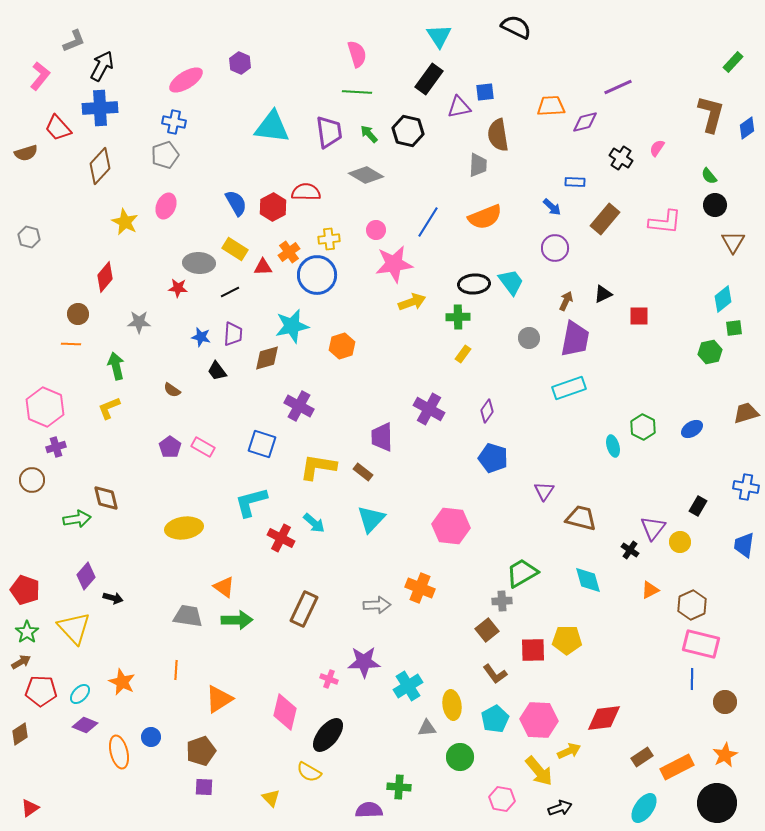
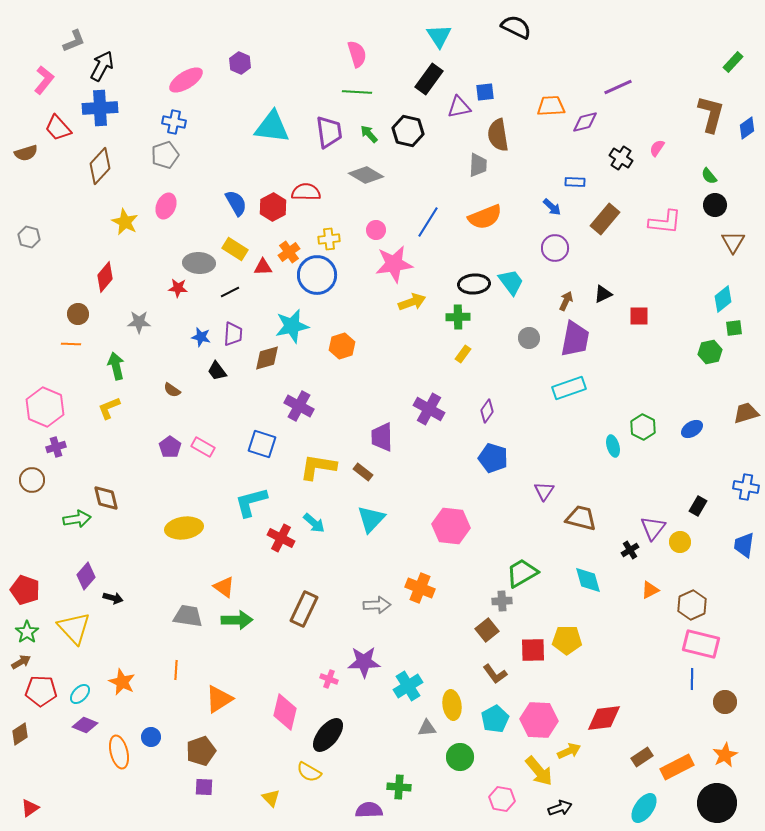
pink L-shape at (40, 76): moved 4 px right, 4 px down
black cross at (630, 550): rotated 24 degrees clockwise
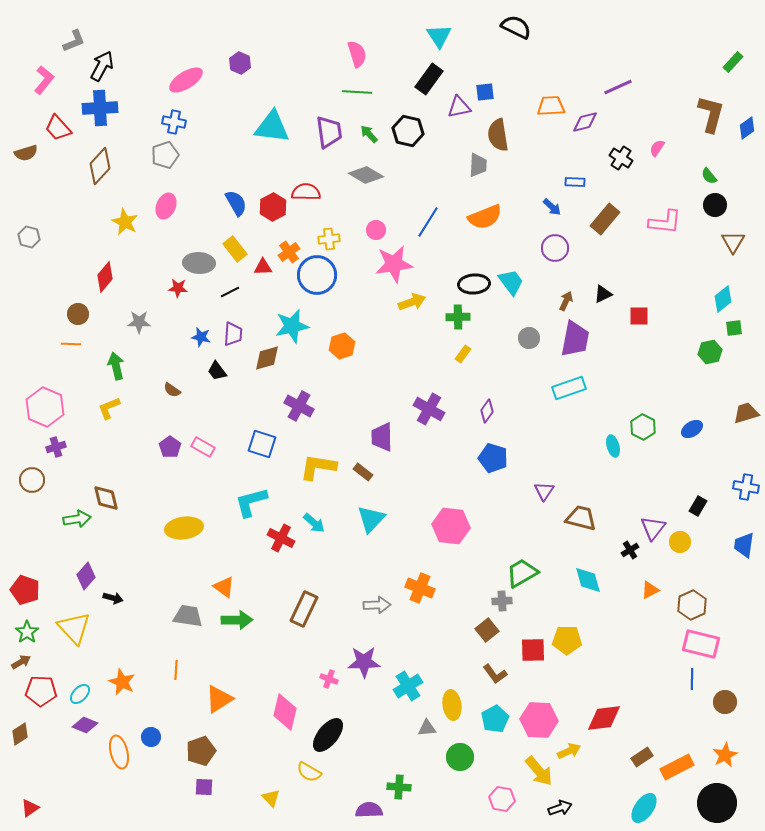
yellow rectangle at (235, 249): rotated 20 degrees clockwise
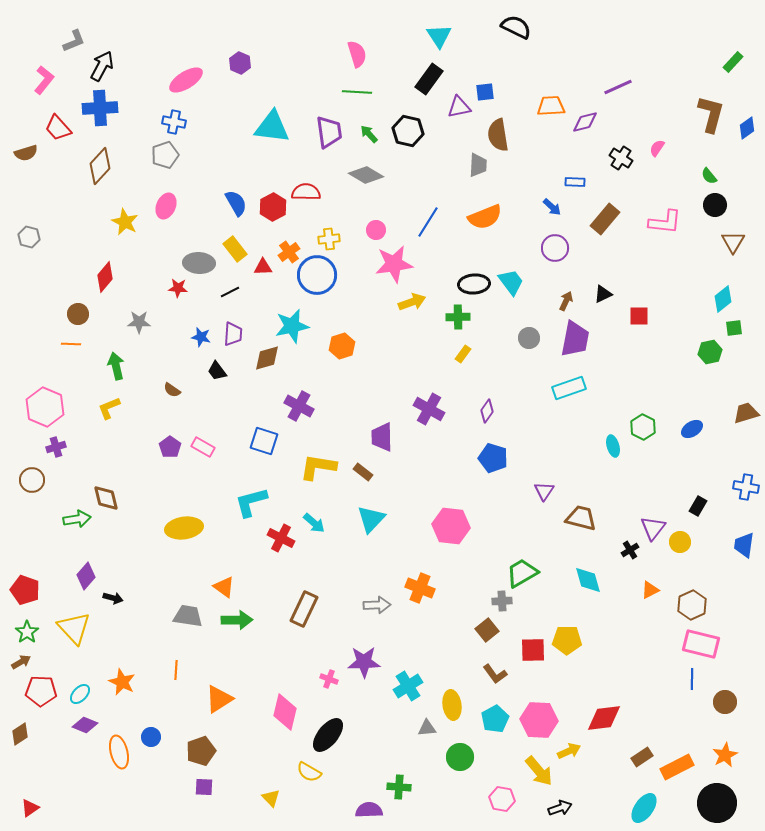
blue square at (262, 444): moved 2 px right, 3 px up
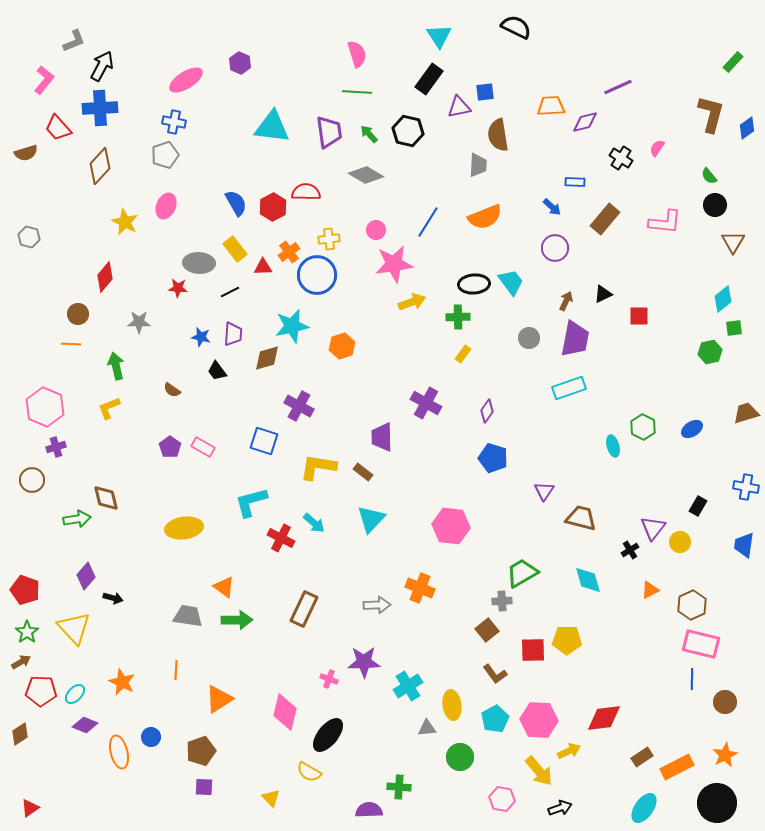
purple cross at (429, 409): moved 3 px left, 6 px up
cyan ellipse at (80, 694): moved 5 px left
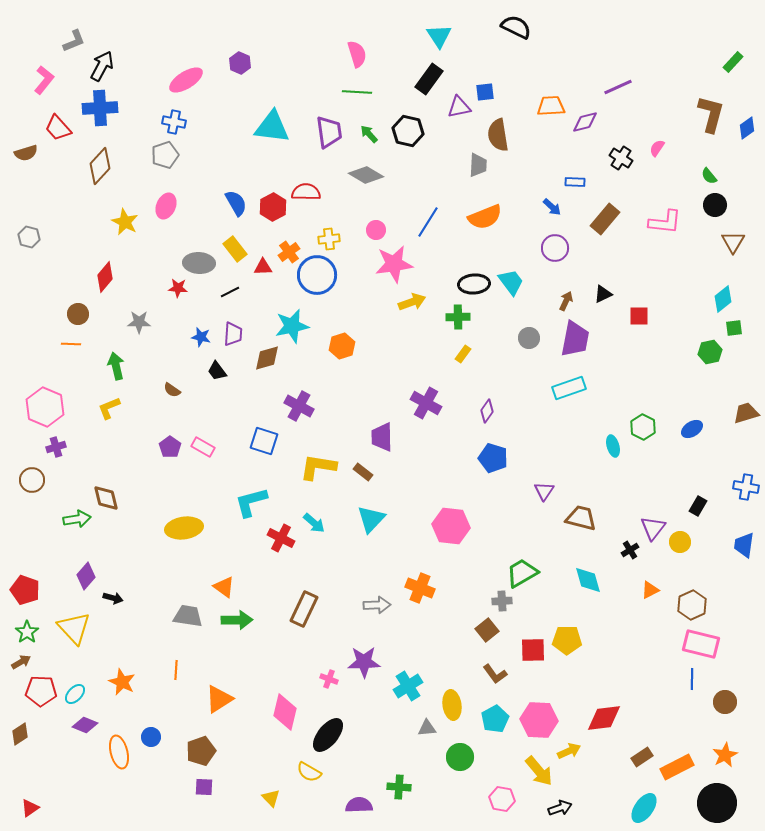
purple semicircle at (369, 810): moved 10 px left, 5 px up
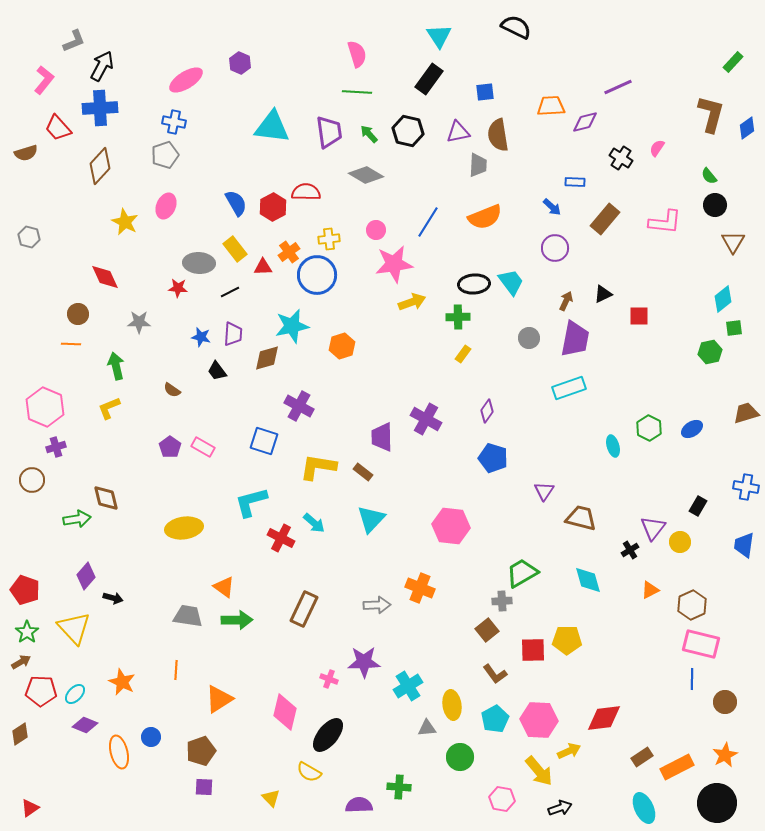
purple triangle at (459, 107): moved 1 px left, 25 px down
red diamond at (105, 277): rotated 64 degrees counterclockwise
purple cross at (426, 403): moved 16 px down
green hexagon at (643, 427): moved 6 px right, 1 px down
cyan ellipse at (644, 808): rotated 60 degrees counterclockwise
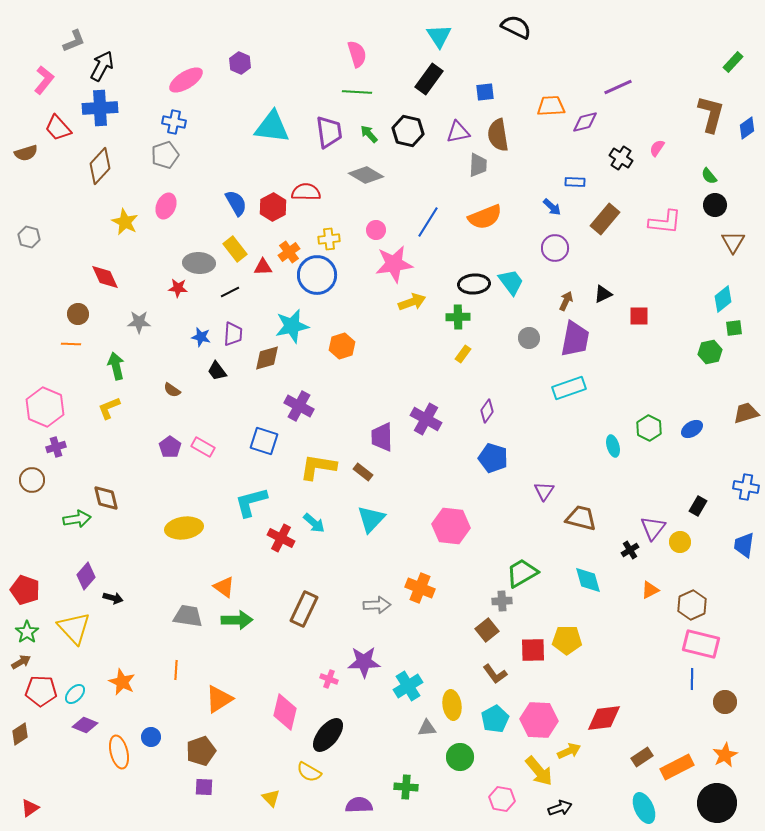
green cross at (399, 787): moved 7 px right
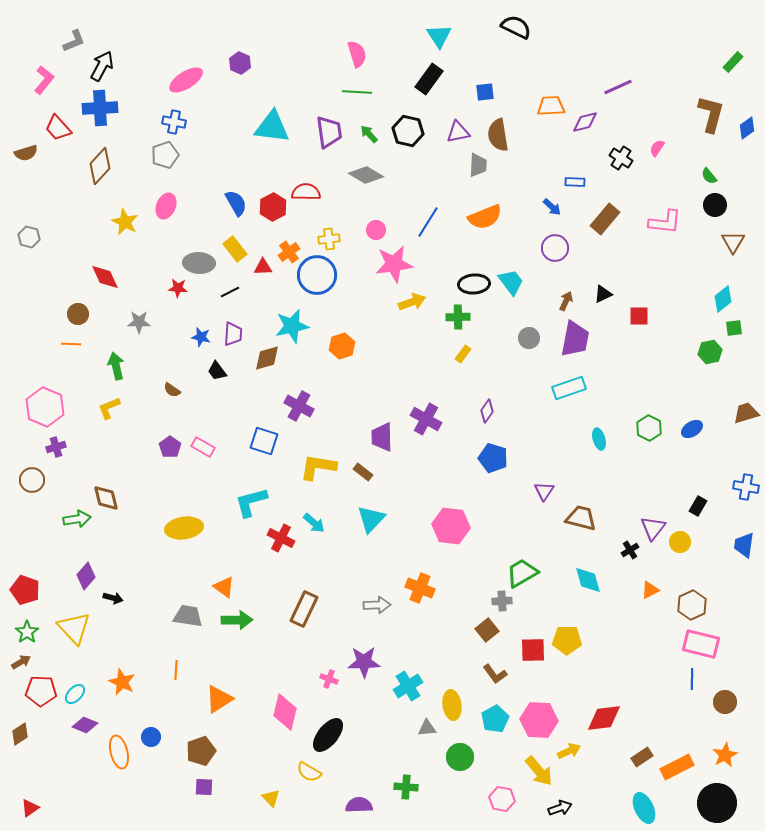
cyan ellipse at (613, 446): moved 14 px left, 7 px up
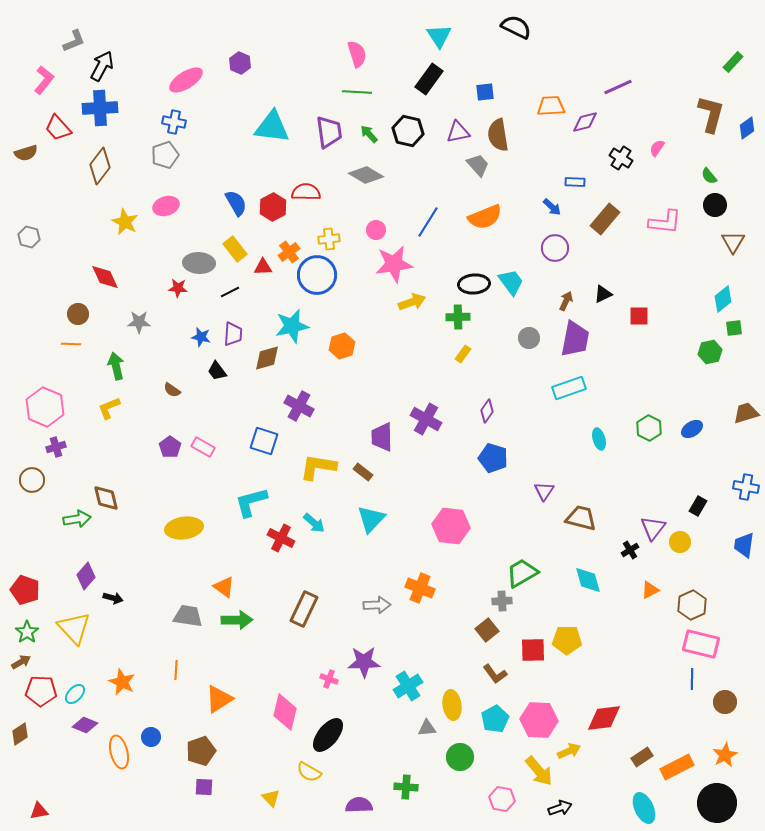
gray trapezoid at (478, 165): rotated 45 degrees counterclockwise
brown diamond at (100, 166): rotated 6 degrees counterclockwise
pink ellipse at (166, 206): rotated 50 degrees clockwise
red triangle at (30, 808): moved 9 px right, 3 px down; rotated 24 degrees clockwise
